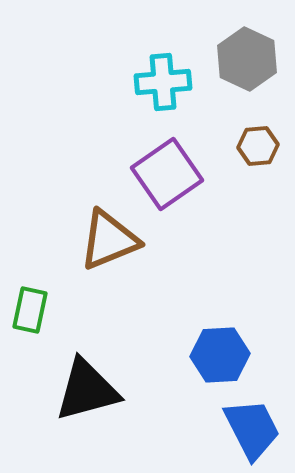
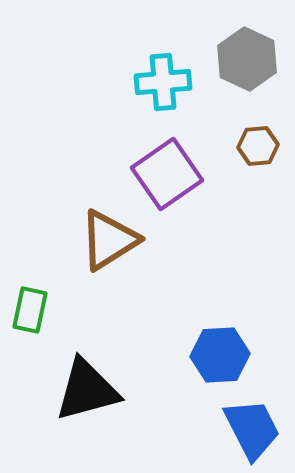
brown triangle: rotated 10 degrees counterclockwise
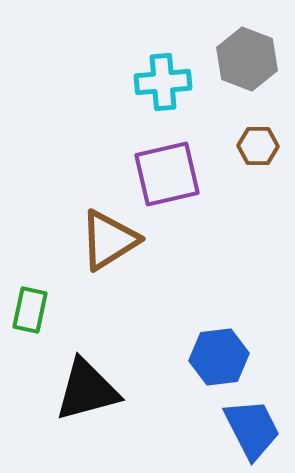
gray hexagon: rotated 4 degrees counterclockwise
brown hexagon: rotated 6 degrees clockwise
purple square: rotated 22 degrees clockwise
blue hexagon: moved 1 px left, 2 px down; rotated 4 degrees counterclockwise
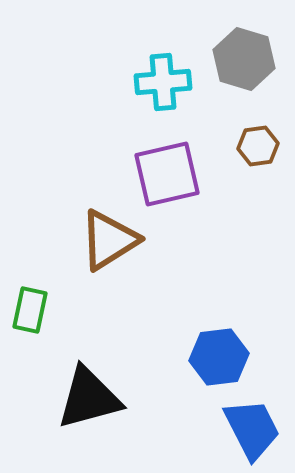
gray hexagon: moved 3 px left; rotated 4 degrees counterclockwise
brown hexagon: rotated 9 degrees counterclockwise
black triangle: moved 2 px right, 8 px down
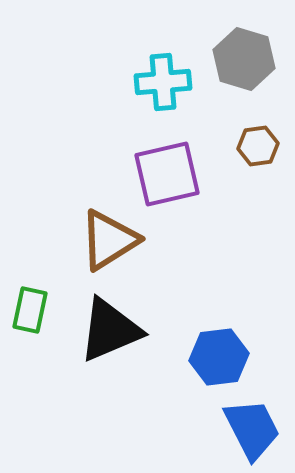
black triangle: moved 21 px right, 68 px up; rotated 8 degrees counterclockwise
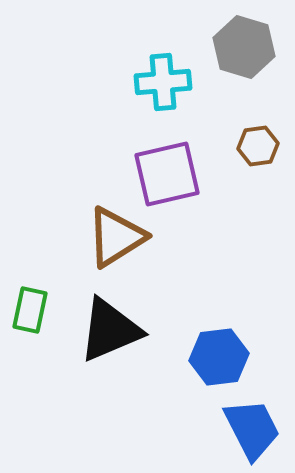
gray hexagon: moved 12 px up
brown triangle: moved 7 px right, 3 px up
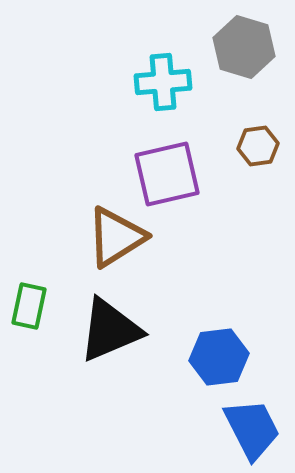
green rectangle: moved 1 px left, 4 px up
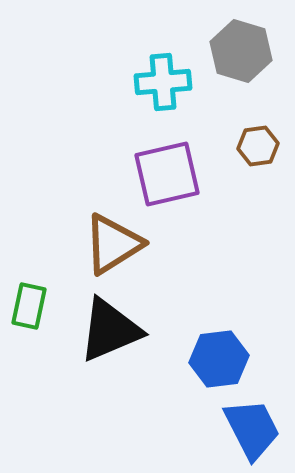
gray hexagon: moved 3 px left, 4 px down
brown triangle: moved 3 px left, 7 px down
blue hexagon: moved 2 px down
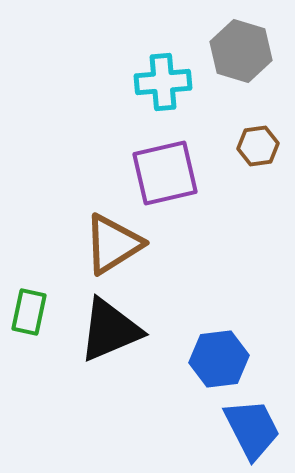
purple square: moved 2 px left, 1 px up
green rectangle: moved 6 px down
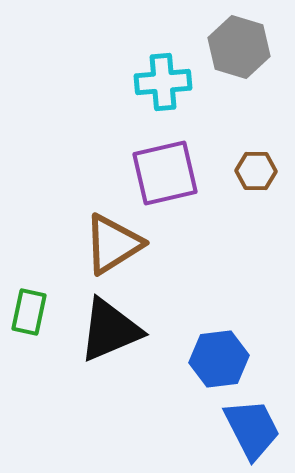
gray hexagon: moved 2 px left, 4 px up
brown hexagon: moved 2 px left, 25 px down; rotated 9 degrees clockwise
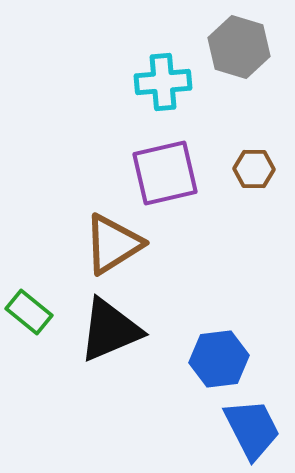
brown hexagon: moved 2 px left, 2 px up
green rectangle: rotated 63 degrees counterclockwise
